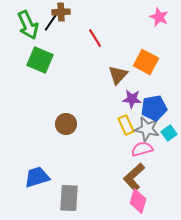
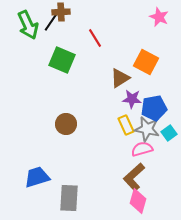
green square: moved 22 px right
brown triangle: moved 2 px right, 3 px down; rotated 15 degrees clockwise
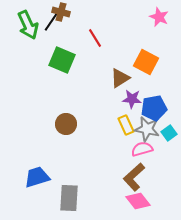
brown cross: rotated 18 degrees clockwise
pink diamond: rotated 55 degrees counterclockwise
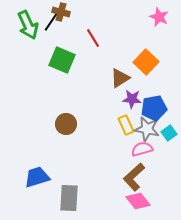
red line: moved 2 px left
orange square: rotated 15 degrees clockwise
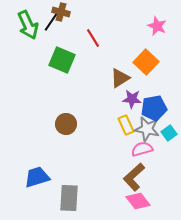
pink star: moved 2 px left, 9 px down
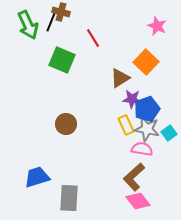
black line: rotated 12 degrees counterclockwise
blue pentagon: moved 7 px left, 1 px down; rotated 10 degrees counterclockwise
pink semicircle: rotated 25 degrees clockwise
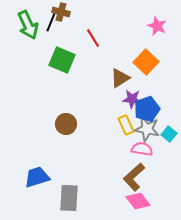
cyan square: moved 1 px down; rotated 14 degrees counterclockwise
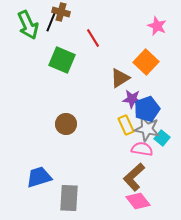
cyan square: moved 7 px left, 4 px down
blue trapezoid: moved 2 px right
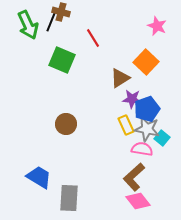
blue trapezoid: rotated 48 degrees clockwise
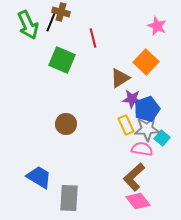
red line: rotated 18 degrees clockwise
gray star: rotated 15 degrees counterclockwise
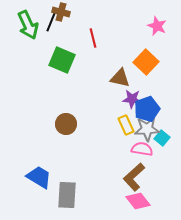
brown triangle: rotated 45 degrees clockwise
gray rectangle: moved 2 px left, 3 px up
